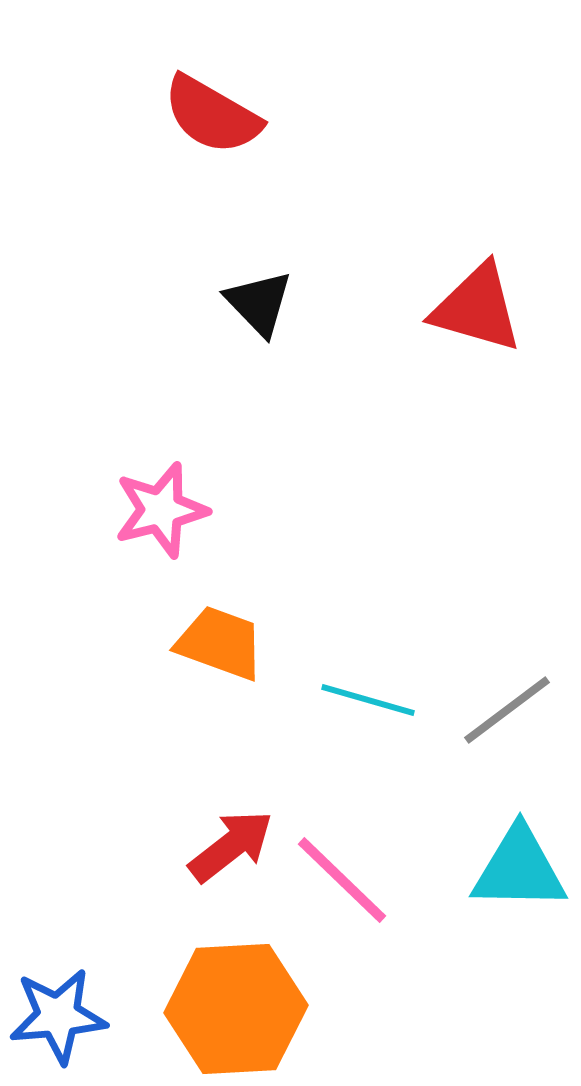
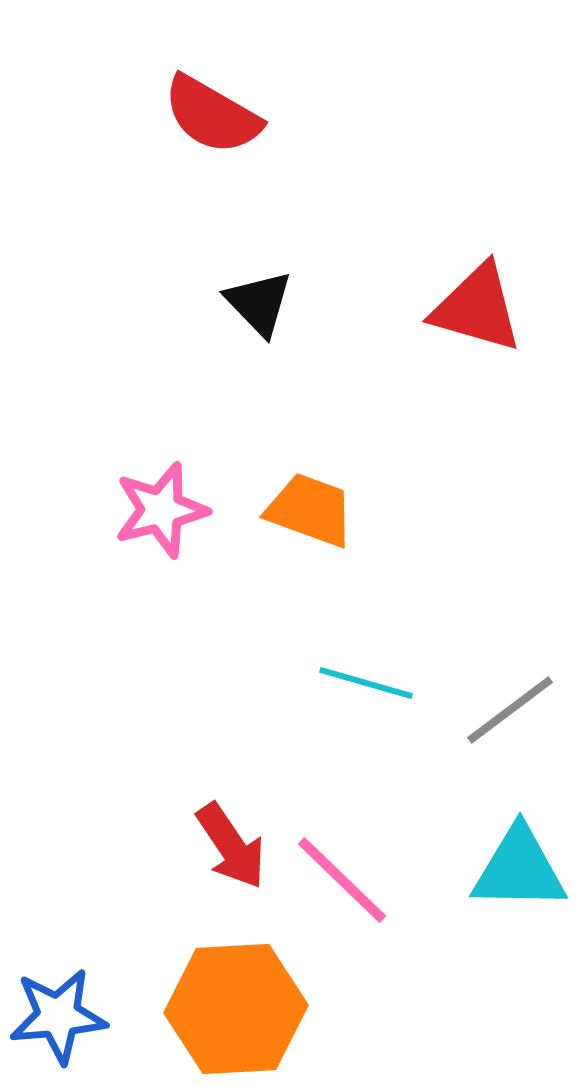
orange trapezoid: moved 90 px right, 133 px up
cyan line: moved 2 px left, 17 px up
gray line: moved 3 px right
red arrow: rotated 94 degrees clockwise
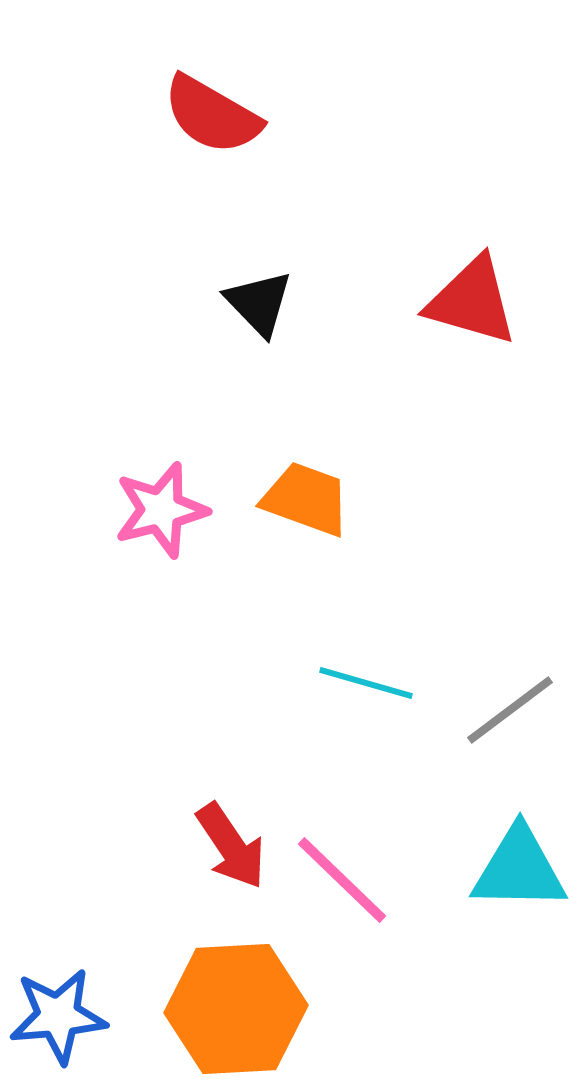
red triangle: moved 5 px left, 7 px up
orange trapezoid: moved 4 px left, 11 px up
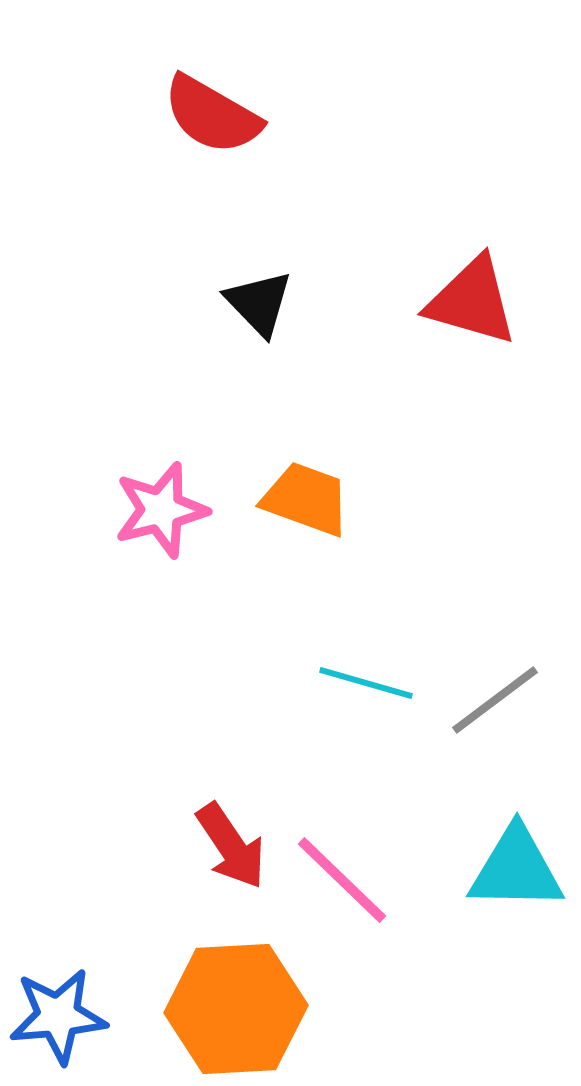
gray line: moved 15 px left, 10 px up
cyan triangle: moved 3 px left
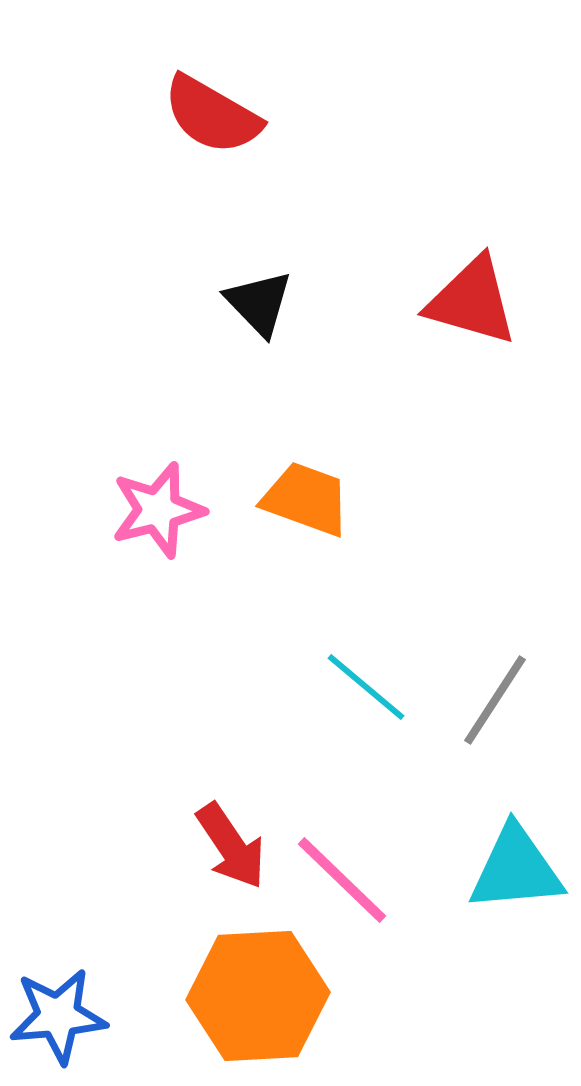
pink star: moved 3 px left
cyan line: moved 4 px down; rotated 24 degrees clockwise
gray line: rotated 20 degrees counterclockwise
cyan triangle: rotated 6 degrees counterclockwise
orange hexagon: moved 22 px right, 13 px up
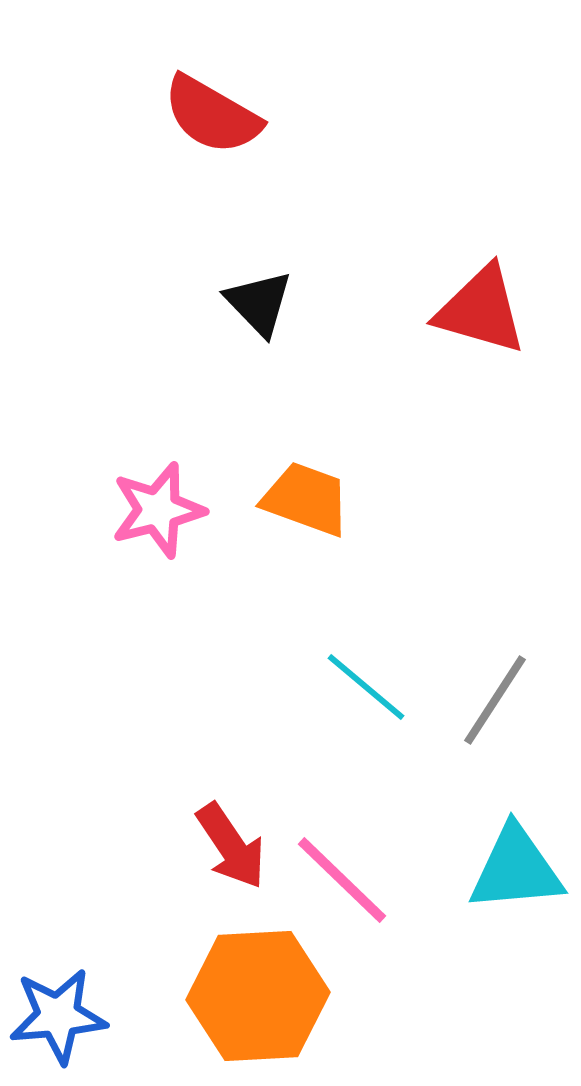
red triangle: moved 9 px right, 9 px down
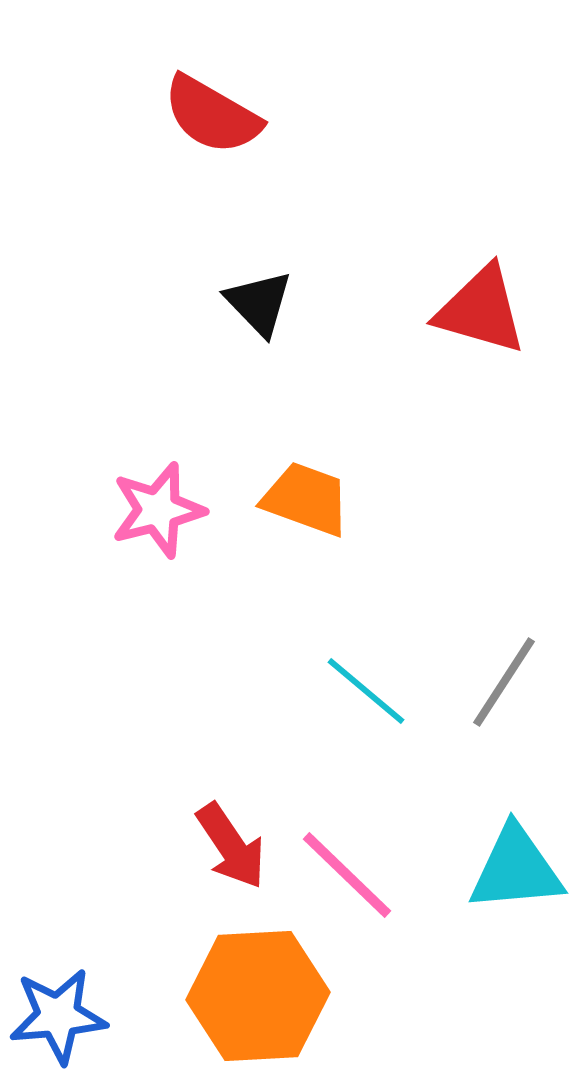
cyan line: moved 4 px down
gray line: moved 9 px right, 18 px up
pink line: moved 5 px right, 5 px up
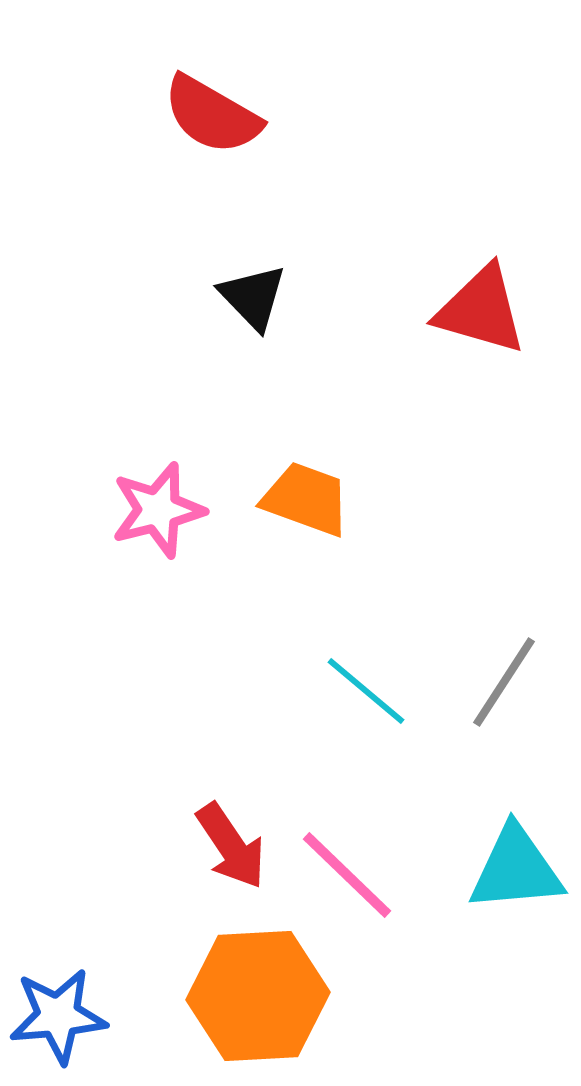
black triangle: moved 6 px left, 6 px up
